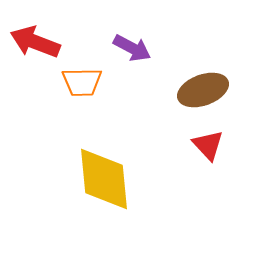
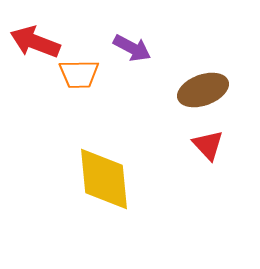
orange trapezoid: moved 3 px left, 8 px up
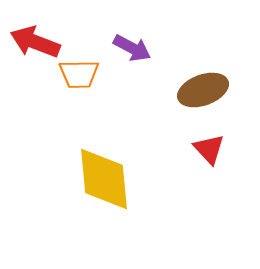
red triangle: moved 1 px right, 4 px down
